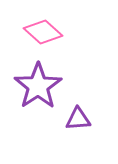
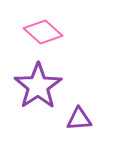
purple triangle: moved 1 px right
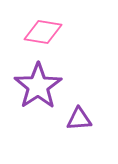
pink diamond: rotated 33 degrees counterclockwise
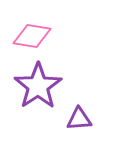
pink diamond: moved 11 px left, 4 px down
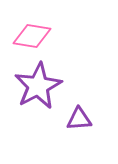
purple star: rotated 6 degrees clockwise
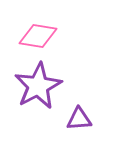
pink diamond: moved 6 px right
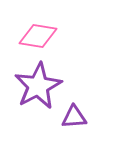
purple triangle: moved 5 px left, 2 px up
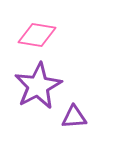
pink diamond: moved 1 px left, 1 px up
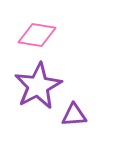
purple triangle: moved 2 px up
